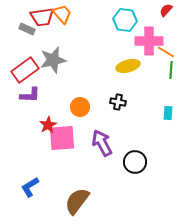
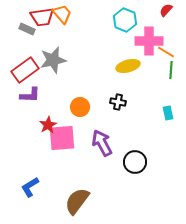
cyan hexagon: rotated 15 degrees clockwise
cyan rectangle: rotated 16 degrees counterclockwise
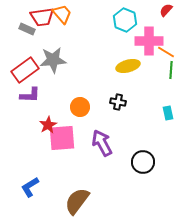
gray star: rotated 8 degrees clockwise
black circle: moved 8 px right
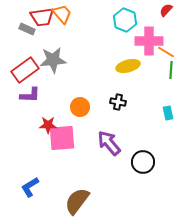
red star: rotated 30 degrees clockwise
purple arrow: moved 7 px right; rotated 12 degrees counterclockwise
